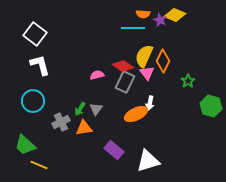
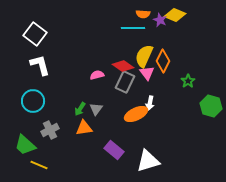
gray cross: moved 11 px left, 8 px down
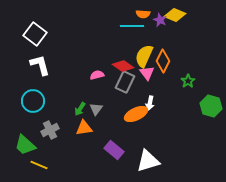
cyan line: moved 1 px left, 2 px up
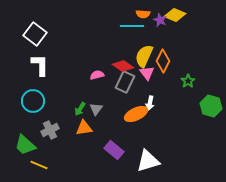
white L-shape: rotated 15 degrees clockwise
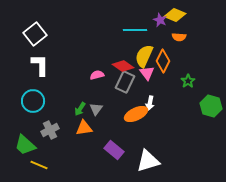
orange semicircle: moved 36 px right, 23 px down
cyan line: moved 3 px right, 4 px down
white square: rotated 15 degrees clockwise
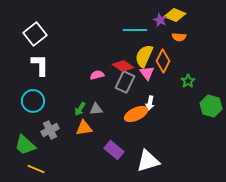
gray triangle: rotated 48 degrees clockwise
yellow line: moved 3 px left, 4 px down
